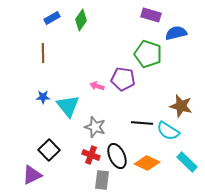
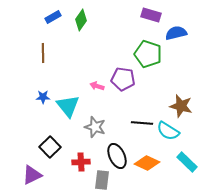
blue rectangle: moved 1 px right, 1 px up
black square: moved 1 px right, 3 px up
red cross: moved 10 px left, 7 px down; rotated 24 degrees counterclockwise
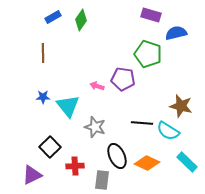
red cross: moved 6 px left, 4 px down
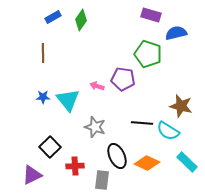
cyan triangle: moved 6 px up
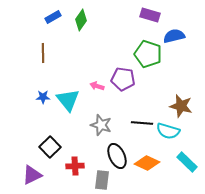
purple rectangle: moved 1 px left
blue semicircle: moved 2 px left, 3 px down
gray star: moved 6 px right, 2 px up
cyan semicircle: rotated 15 degrees counterclockwise
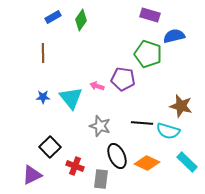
cyan triangle: moved 3 px right, 2 px up
gray star: moved 1 px left, 1 px down
red cross: rotated 24 degrees clockwise
gray rectangle: moved 1 px left, 1 px up
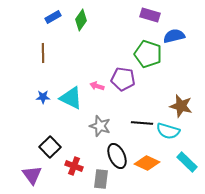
cyan triangle: rotated 25 degrees counterclockwise
red cross: moved 1 px left
purple triangle: rotated 40 degrees counterclockwise
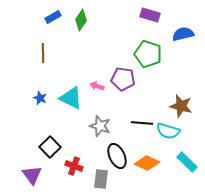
blue semicircle: moved 9 px right, 2 px up
blue star: moved 3 px left, 1 px down; rotated 24 degrees clockwise
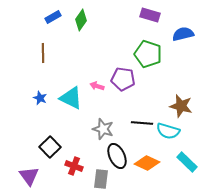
gray star: moved 3 px right, 3 px down
purple triangle: moved 3 px left, 1 px down
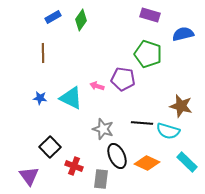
blue star: rotated 16 degrees counterclockwise
